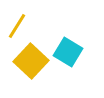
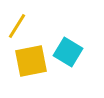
yellow square: rotated 36 degrees clockwise
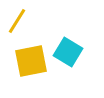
yellow line: moved 5 px up
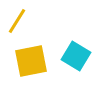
cyan square: moved 8 px right, 4 px down
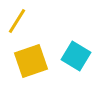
yellow square: rotated 8 degrees counterclockwise
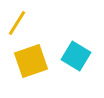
yellow line: moved 2 px down
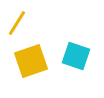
cyan square: rotated 12 degrees counterclockwise
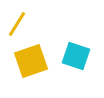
yellow line: moved 1 px down
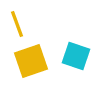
yellow line: rotated 52 degrees counterclockwise
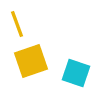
cyan square: moved 17 px down
